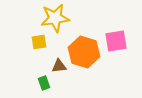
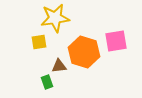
green rectangle: moved 3 px right, 1 px up
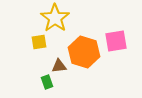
yellow star: rotated 28 degrees counterclockwise
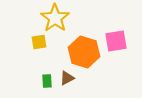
brown triangle: moved 8 px right, 12 px down; rotated 21 degrees counterclockwise
green rectangle: moved 1 px up; rotated 16 degrees clockwise
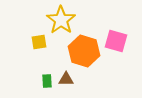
yellow star: moved 6 px right, 2 px down
pink square: rotated 25 degrees clockwise
orange hexagon: moved 1 px up
brown triangle: moved 1 px left, 1 px down; rotated 28 degrees clockwise
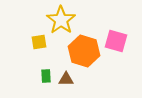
green rectangle: moved 1 px left, 5 px up
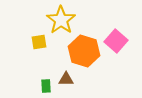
pink square: rotated 25 degrees clockwise
green rectangle: moved 10 px down
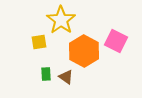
pink square: rotated 15 degrees counterclockwise
orange hexagon: rotated 12 degrees clockwise
brown triangle: moved 2 px up; rotated 35 degrees clockwise
green rectangle: moved 12 px up
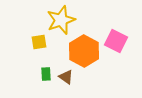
yellow star: rotated 16 degrees clockwise
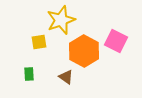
green rectangle: moved 17 px left
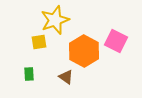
yellow star: moved 6 px left
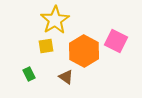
yellow star: rotated 12 degrees counterclockwise
yellow square: moved 7 px right, 4 px down
green rectangle: rotated 24 degrees counterclockwise
